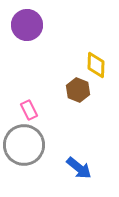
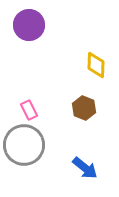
purple circle: moved 2 px right
brown hexagon: moved 6 px right, 18 px down
blue arrow: moved 6 px right
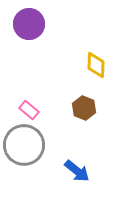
purple circle: moved 1 px up
pink rectangle: rotated 24 degrees counterclockwise
blue arrow: moved 8 px left, 3 px down
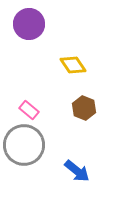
yellow diamond: moved 23 px left; rotated 36 degrees counterclockwise
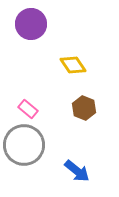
purple circle: moved 2 px right
pink rectangle: moved 1 px left, 1 px up
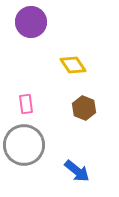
purple circle: moved 2 px up
pink rectangle: moved 2 px left, 5 px up; rotated 42 degrees clockwise
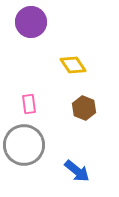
pink rectangle: moved 3 px right
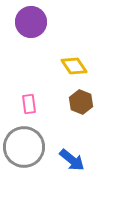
yellow diamond: moved 1 px right, 1 px down
brown hexagon: moved 3 px left, 6 px up
gray circle: moved 2 px down
blue arrow: moved 5 px left, 11 px up
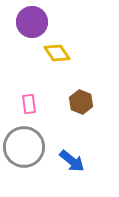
purple circle: moved 1 px right
yellow diamond: moved 17 px left, 13 px up
blue arrow: moved 1 px down
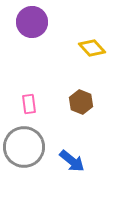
yellow diamond: moved 35 px right, 5 px up; rotated 8 degrees counterclockwise
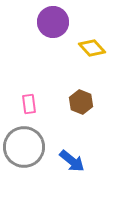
purple circle: moved 21 px right
